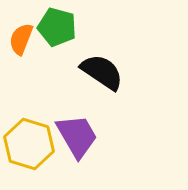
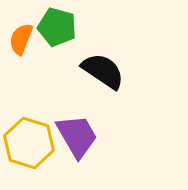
black semicircle: moved 1 px right, 1 px up
yellow hexagon: moved 1 px up
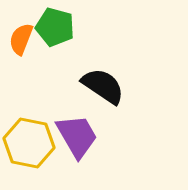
green pentagon: moved 2 px left
black semicircle: moved 15 px down
yellow hexagon: rotated 6 degrees counterclockwise
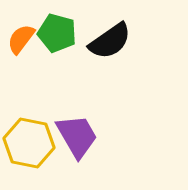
green pentagon: moved 2 px right, 6 px down
orange semicircle: rotated 16 degrees clockwise
black semicircle: moved 7 px right, 45 px up; rotated 111 degrees clockwise
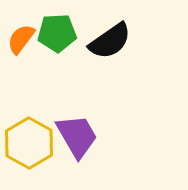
green pentagon: rotated 18 degrees counterclockwise
yellow hexagon: rotated 18 degrees clockwise
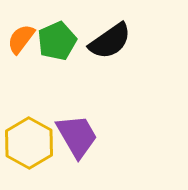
green pentagon: moved 8 px down; rotated 21 degrees counterclockwise
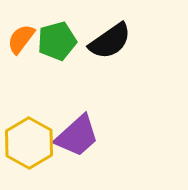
green pentagon: rotated 9 degrees clockwise
purple trapezoid: rotated 78 degrees clockwise
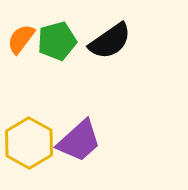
purple trapezoid: moved 2 px right, 5 px down
